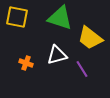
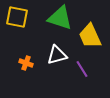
yellow trapezoid: moved 2 px up; rotated 28 degrees clockwise
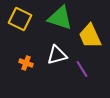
yellow square: moved 3 px right, 2 px down; rotated 15 degrees clockwise
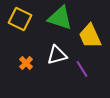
orange cross: rotated 24 degrees clockwise
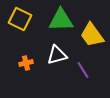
green triangle: moved 1 px right, 2 px down; rotated 20 degrees counterclockwise
yellow trapezoid: moved 2 px right, 1 px up; rotated 12 degrees counterclockwise
orange cross: rotated 32 degrees clockwise
purple line: moved 1 px right, 1 px down
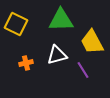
yellow square: moved 4 px left, 5 px down
yellow trapezoid: moved 7 px down; rotated 8 degrees clockwise
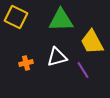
yellow square: moved 7 px up
white triangle: moved 2 px down
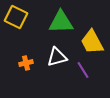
green triangle: moved 2 px down
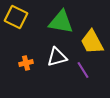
green triangle: rotated 12 degrees clockwise
